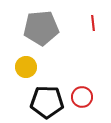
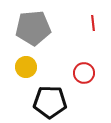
gray pentagon: moved 8 px left
red circle: moved 2 px right, 24 px up
black pentagon: moved 3 px right
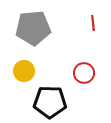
yellow circle: moved 2 px left, 4 px down
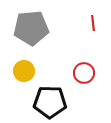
gray pentagon: moved 2 px left
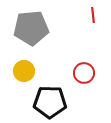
red line: moved 8 px up
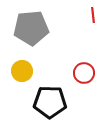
yellow circle: moved 2 px left
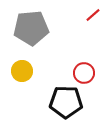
red line: rotated 56 degrees clockwise
black pentagon: moved 16 px right
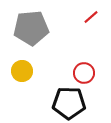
red line: moved 2 px left, 2 px down
black pentagon: moved 3 px right, 1 px down
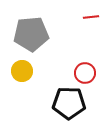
red line: rotated 35 degrees clockwise
gray pentagon: moved 6 px down
red circle: moved 1 px right
